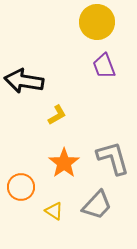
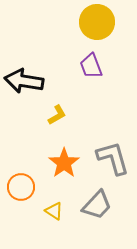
purple trapezoid: moved 13 px left
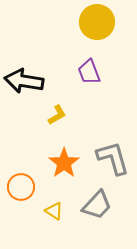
purple trapezoid: moved 2 px left, 6 px down
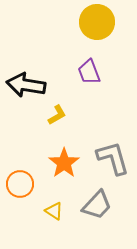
black arrow: moved 2 px right, 4 px down
orange circle: moved 1 px left, 3 px up
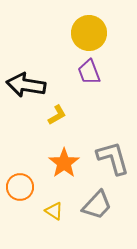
yellow circle: moved 8 px left, 11 px down
orange circle: moved 3 px down
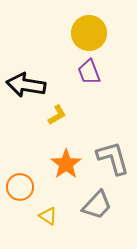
orange star: moved 2 px right, 1 px down
yellow triangle: moved 6 px left, 5 px down
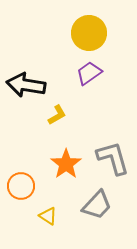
purple trapezoid: moved 1 px down; rotated 76 degrees clockwise
orange circle: moved 1 px right, 1 px up
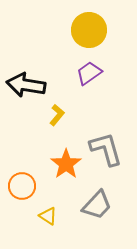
yellow circle: moved 3 px up
yellow L-shape: rotated 20 degrees counterclockwise
gray L-shape: moved 7 px left, 9 px up
orange circle: moved 1 px right
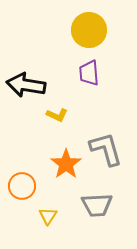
purple trapezoid: rotated 60 degrees counterclockwise
yellow L-shape: rotated 75 degrees clockwise
gray trapezoid: rotated 44 degrees clockwise
yellow triangle: rotated 30 degrees clockwise
